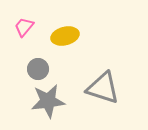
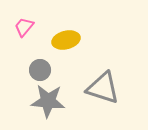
yellow ellipse: moved 1 px right, 4 px down
gray circle: moved 2 px right, 1 px down
gray star: rotated 12 degrees clockwise
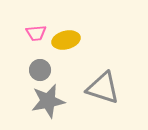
pink trapezoid: moved 12 px right, 6 px down; rotated 135 degrees counterclockwise
gray star: rotated 16 degrees counterclockwise
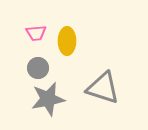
yellow ellipse: moved 1 px right, 1 px down; rotated 76 degrees counterclockwise
gray circle: moved 2 px left, 2 px up
gray star: moved 2 px up
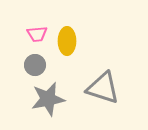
pink trapezoid: moved 1 px right, 1 px down
gray circle: moved 3 px left, 3 px up
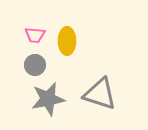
pink trapezoid: moved 2 px left, 1 px down; rotated 10 degrees clockwise
gray triangle: moved 3 px left, 6 px down
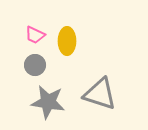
pink trapezoid: rotated 20 degrees clockwise
gray star: moved 3 px down; rotated 20 degrees clockwise
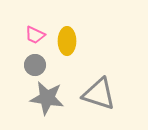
gray triangle: moved 1 px left
gray star: moved 1 px left, 4 px up
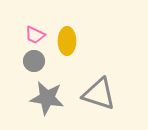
gray circle: moved 1 px left, 4 px up
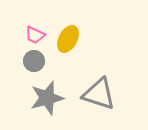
yellow ellipse: moved 1 px right, 2 px up; rotated 28 degrees clockwise
gray star: rotated 24 degrees counterclockwise
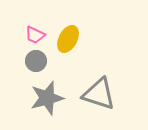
gray circle: moved 2 px right
